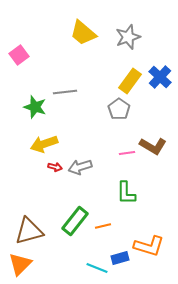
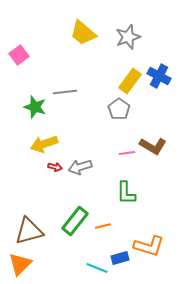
blue cross: moved 1 px left, 1 px up; rotated 15 degrees counterclockwise
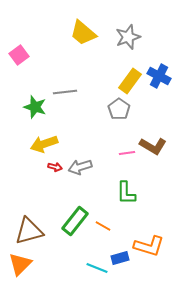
orange line: rotated 42 degrees clockwise
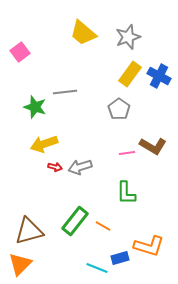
pink square: moved 1 px right, 3 px up
yellow rectangle: moved 7 px up
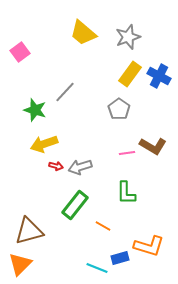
gray line: rotated 40 degrees counterclockwise
green star: moved 3 px down
red arrow: moved 1 px right, 1 px up
green rectangle: moved 16 px up
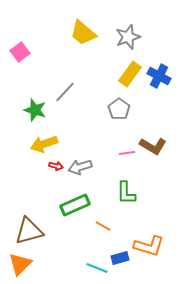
green rectangle: rotated 28 degrees clockwise
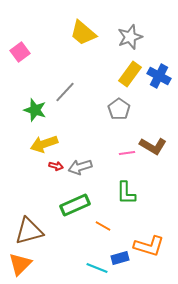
gray star: moved 2 px right
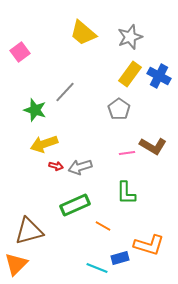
orange L-shape: moved 1 px up
orange triangle: moved 4 px left
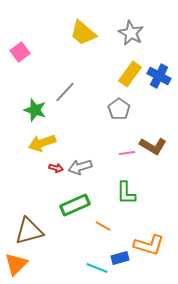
gray star: moved 1 px right, 4 px up; rotated 25 degrees counterclockwise
yellow arrow: moved 2 px left, 1 px up
red arrow: moved 2 px down
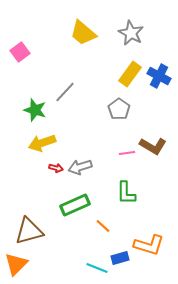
orange line: rotated 14 degrees clockwise
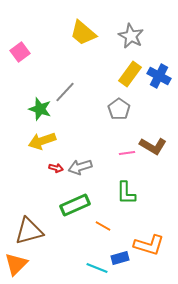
gray star: moved 3 px down
green star: moved 5 px right, 1 px up
yellow arrow: moved 2 px up
orange line: rotated 14 degrees counterclockwise
